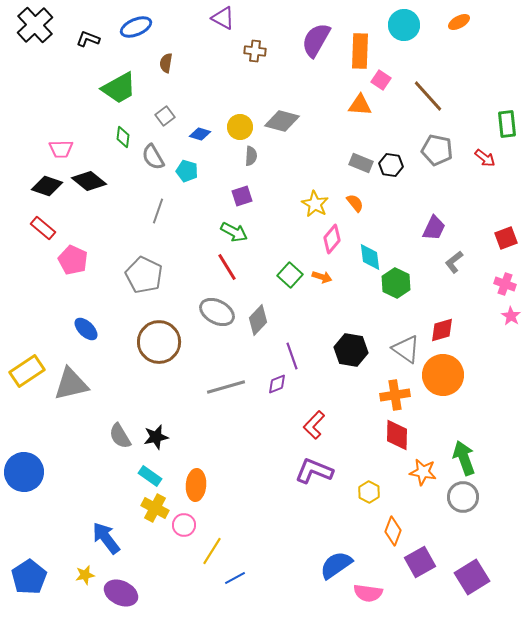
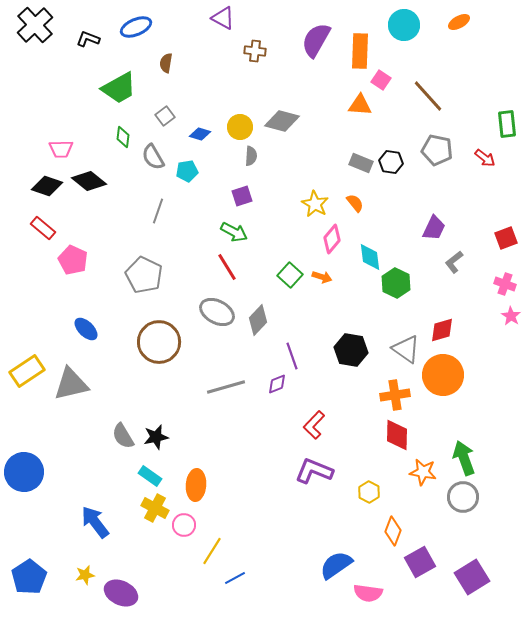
black hexagon at (391, 165): moved 3 px up
cyan pentagon at (187, 171): rotated 25 degrees counterclockwise
gray semicircle at (120, 436): moved 3 px right
blue arrow at (106, 538): moved 11 px left, 16 px up
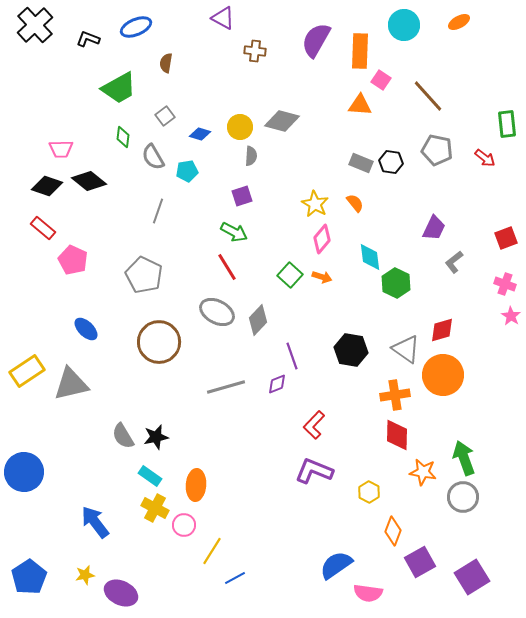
pink diamond at (332, 239): moved 10 px left
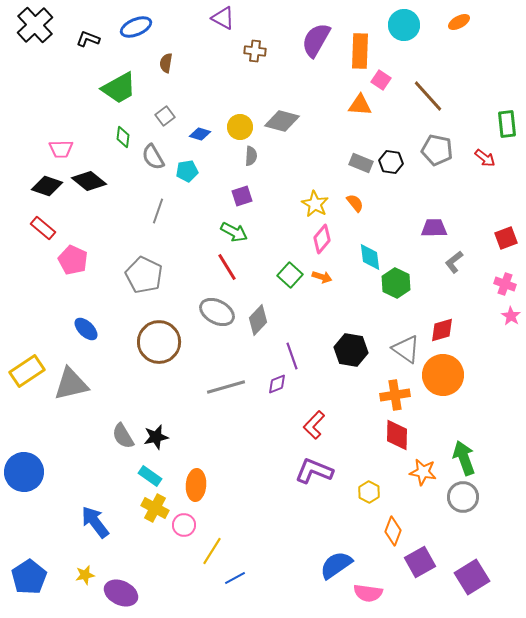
purple trapezoid at (434, 228): rotated 116 degrees counterclockwise
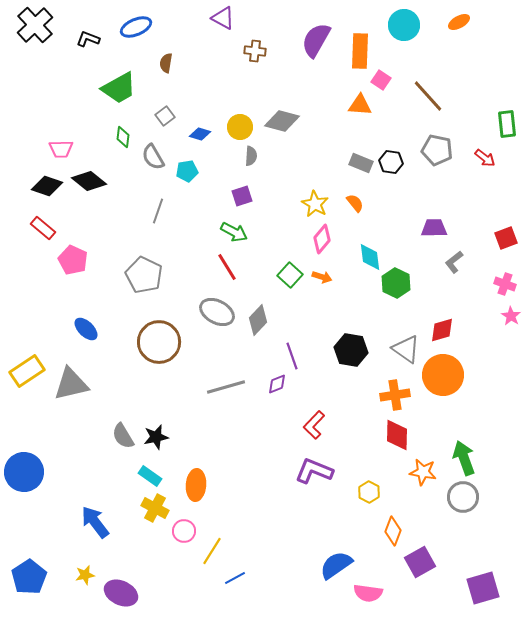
pink circle at (184, 525): moved 6 px down
purple square at (472, 577): moved 11 px right, 11 px down; rotated 16 degrees clockwise
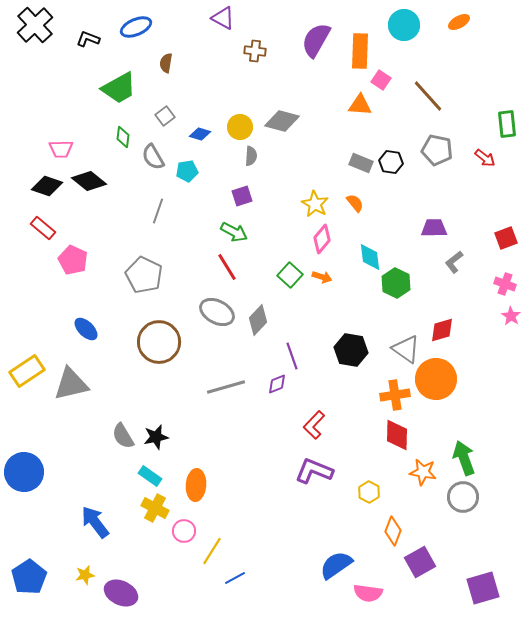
orange circle at (443, 375): moved 7 px left, 4 px down
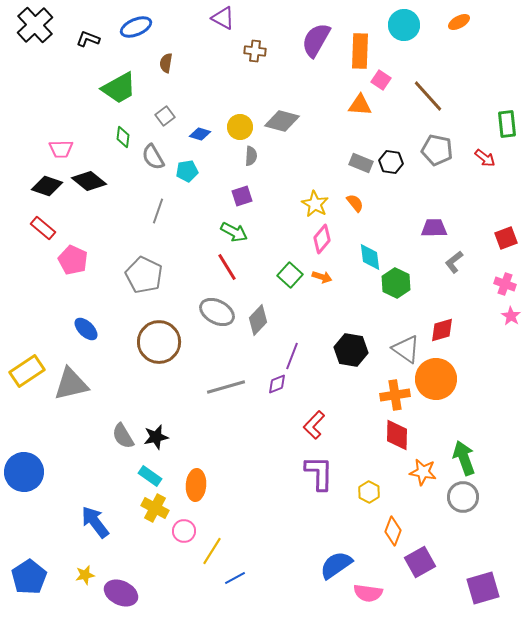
purple line at (292, 356): rotated 40 degrees clockwise
purple L-shape at (314, 471): moved 5 px right, 2 px down; rotated 69 degrees clockwise
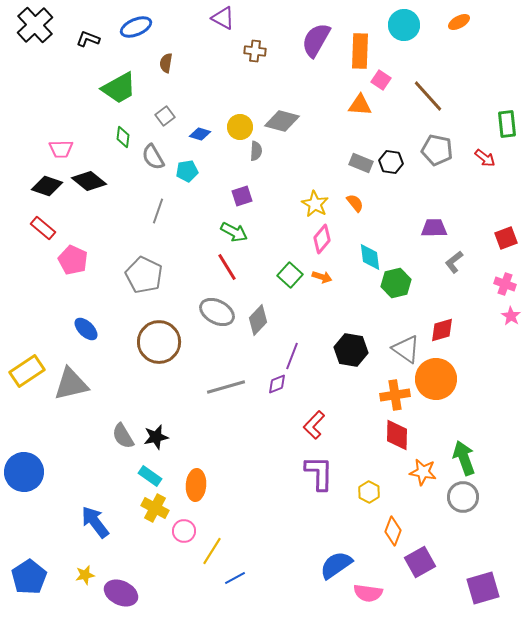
gray semicircle at (251, 156): moved 5 px right, 5 px up
green hexagon at (396, 283): rotated 20 degrees clockwise
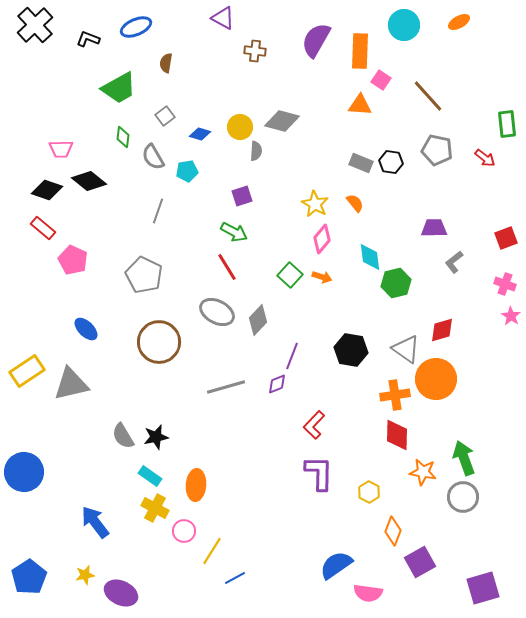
black diamond at (47, 186): moved 4 px down
